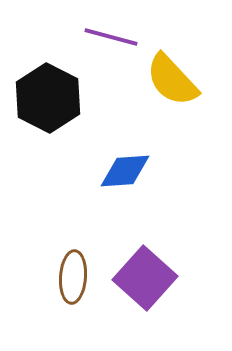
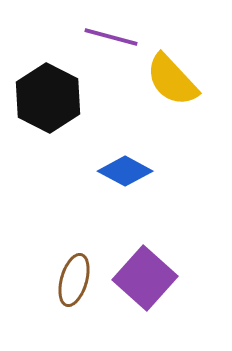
blue diamond: rotated 32 degrees clockwise
brown ellipse: moved 1 px right, 3 px down; rotated 12 degrees clockwise
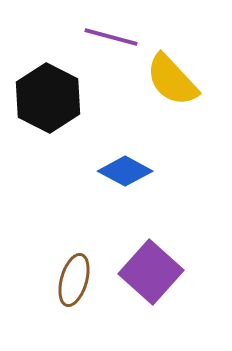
purple square: moved 6 px right, 6 px up
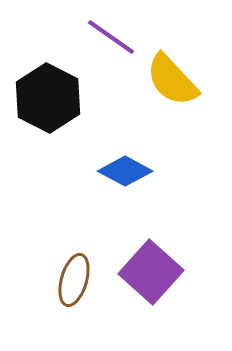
purple line: rotated 20 degrees clockwise
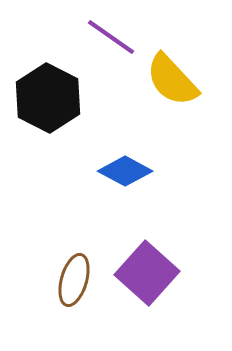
purple square: moved 4 px left, 1 px down
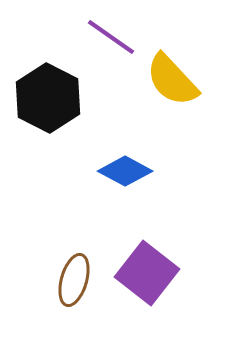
purple square: rotated 4 degrees counterclockwise
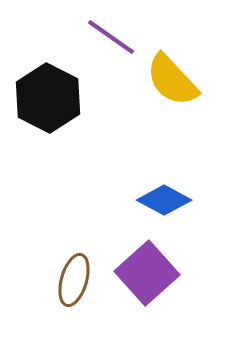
blue diamond: moved 39 px right, 29 px down
purple square: rotated 10 degrees clockwise
